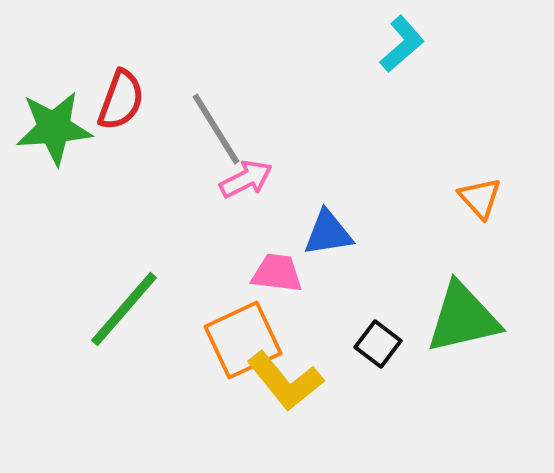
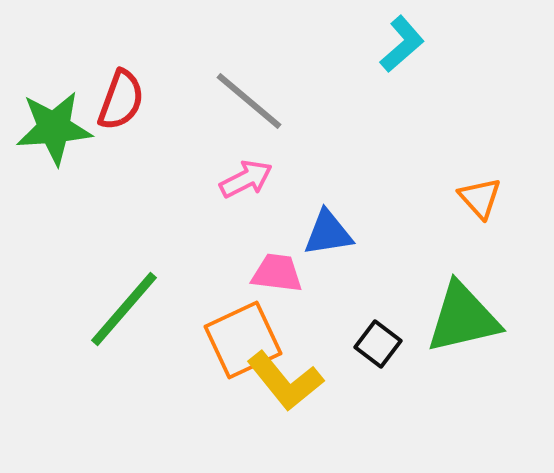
gray line: moved 33 px right, 28 px up; rotated 18 degrees counterclockwise
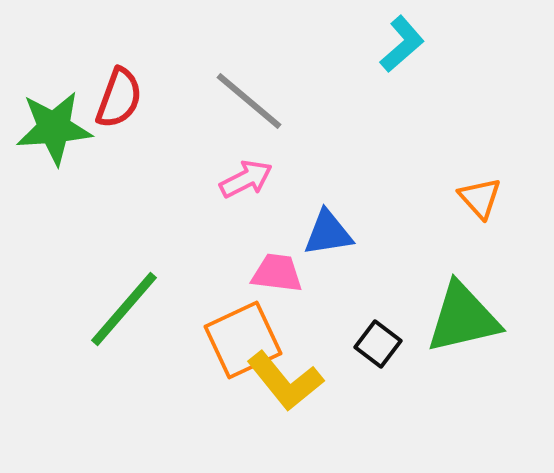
red semicircle: moved 2 px left, 2 px up
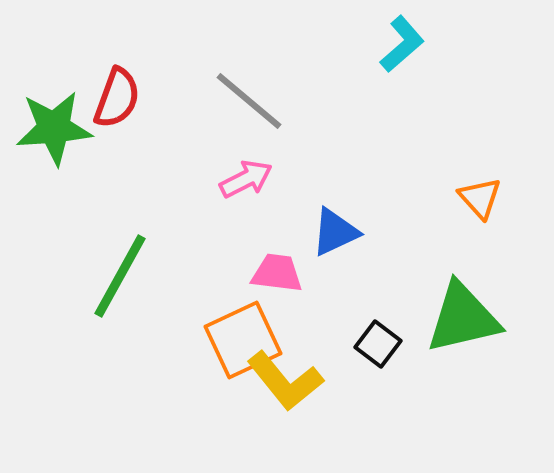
red semicircle: moved 2 px left
blue triangle: moved 7 px right, 1 px up; rotated 16 degrees counterclockwise
green line: moved 4 px left, 33 px up; rotated 12 degrees counterclockwise
